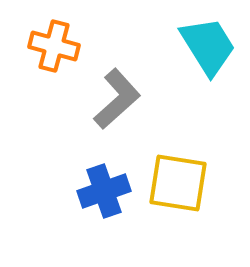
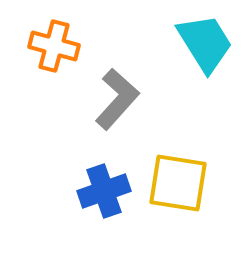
cyan trapezoid: moved 3 px left, 3 px up
gray L-shape: rotated 6 degrees counterclockwise
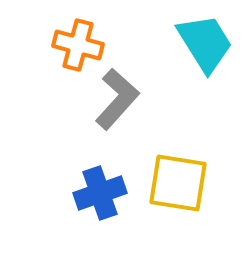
orange cross: moved 24 px right, 1 px up
blue cross: moved 4 px left, 2 px down
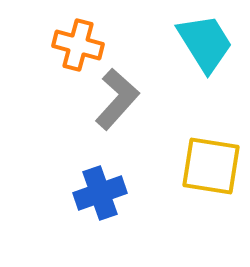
yellow square: moved 33 px right, 17 px up
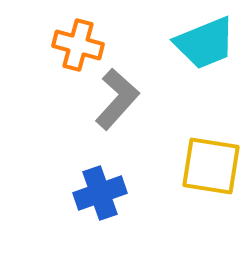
cyan trapezoid: rotated 100 degrees clockwise
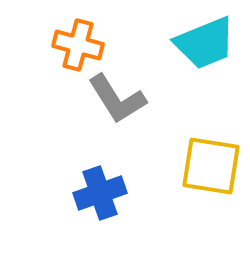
gray L-shape: rotated 106 degrees clockwise
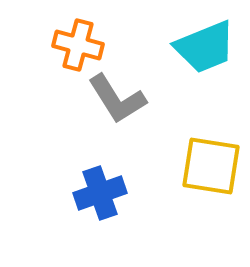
cyan trapezoid: moved 4 px down
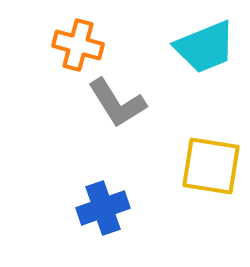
gray L-shape: moved 4 px down
blue cross: moved 3 px right, 15 px down
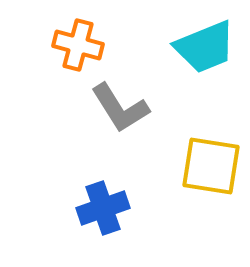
gray L-shape: moved 3 px right, 5 px down
